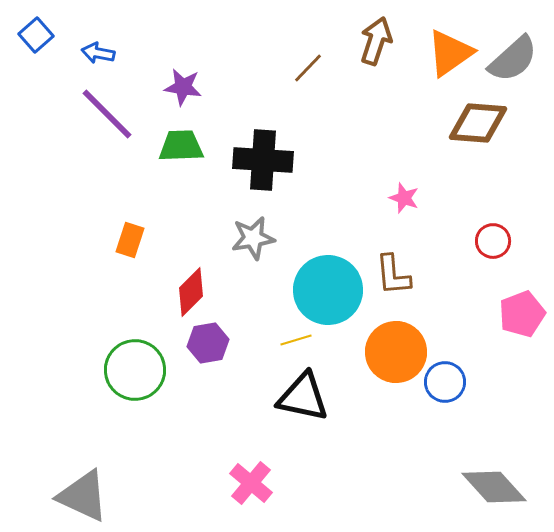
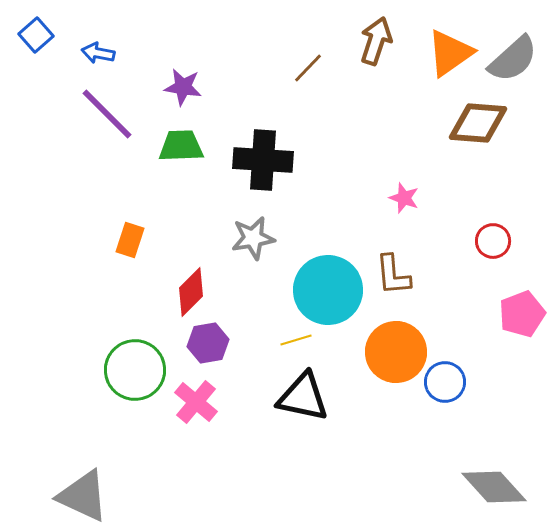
pink cross: moved 55 px left, 81 px up
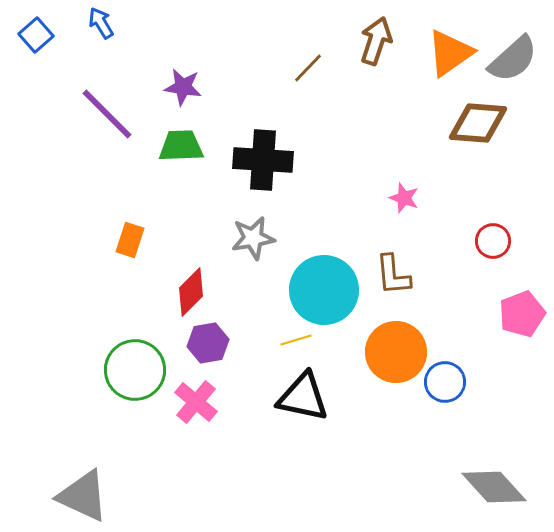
blue arrow: moved 3 px right, 30 px up; rotated 48 degrees clockwise
cyan circle: moved 4 px left
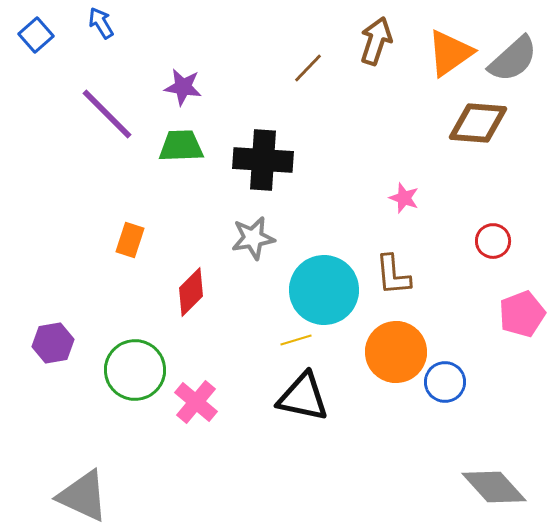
purple hexagon: moved 155 px left
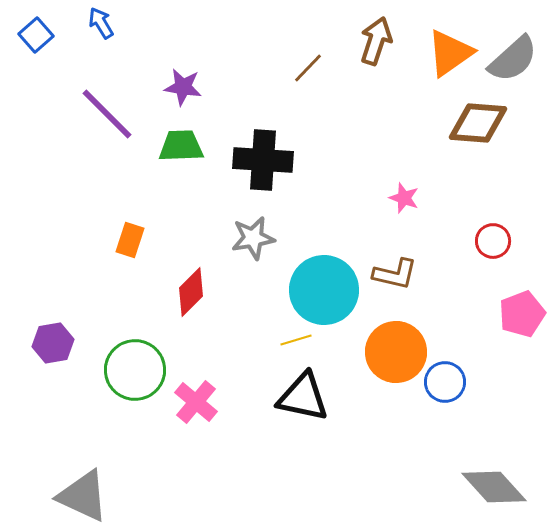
brown L-shape: moved 2 px right, 1 px up; rotated 72 degrees counterclockwise
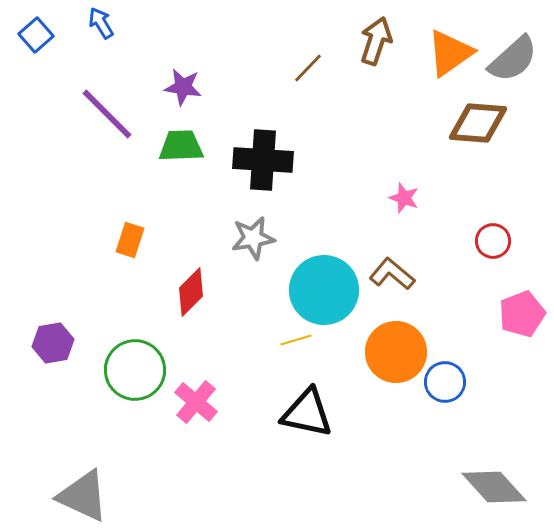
brown L-shape: moved 3 px left; rotated 153 degrees counterclockwise
black triangle: moved 4 px right, 16 px down
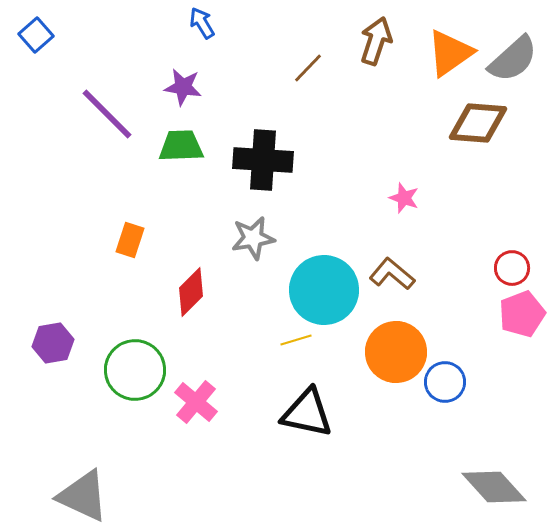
blue arrow: moved 101 px right
red circle: moved 19 px right, 27 px down
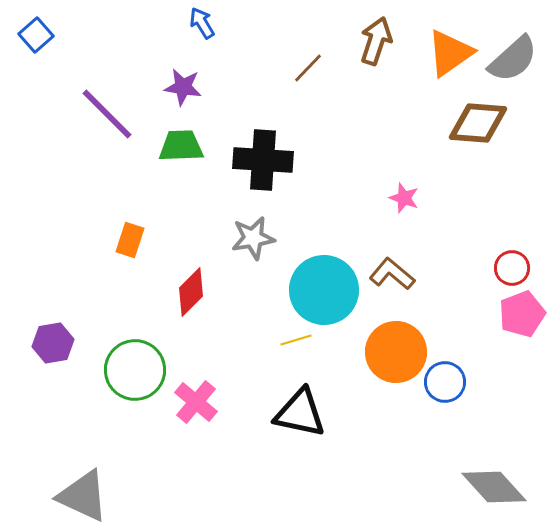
black triangle: moved 7 px left
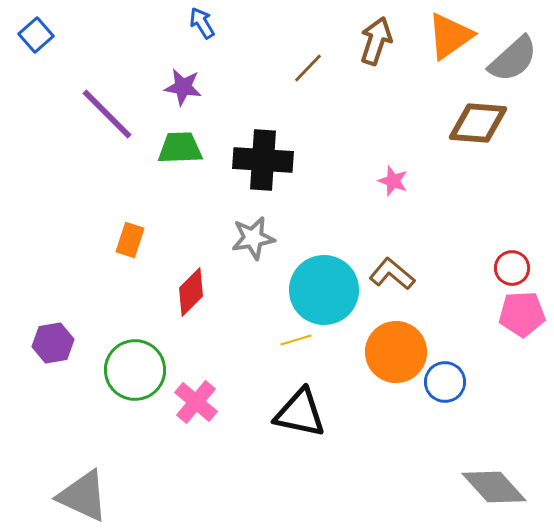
orange triangle: moved 17 px up
green trapezoid: moved 1 px left, 2 px down
pink star: moved 11 px left, 17 px up
pink pentagon: rotated 18 degrees clockwise
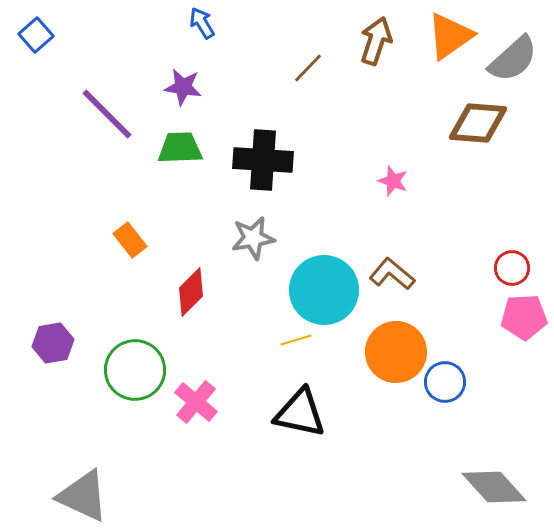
orange rectangle: rotated 56 degrees counterclockwise
pink pentagon: moved 2 px right, 3 px down
